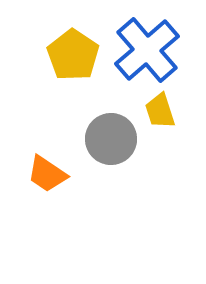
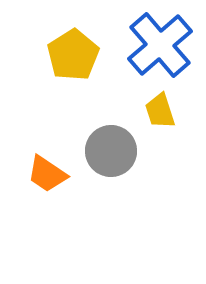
blue cross: moved 13 px right, 5 px up
yellow pentagon: rotated 6 degrees clockwise
gray circle: moved 12 px down
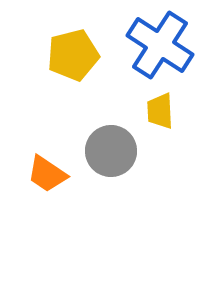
blue cross: rotated 16 degrees counterclockwise
yellow pentagon: rotated 18 degrees clockwise
yellow trapezoid: rotated 15 degrees clockwise
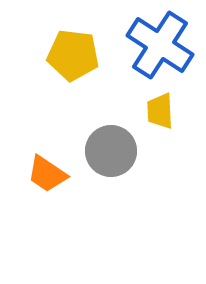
yellow pentagon: rotated 21 degrees clockwise
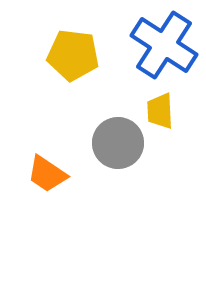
blue cross: moved 4 px right
gray circle: moved 7 px right, 8 px up
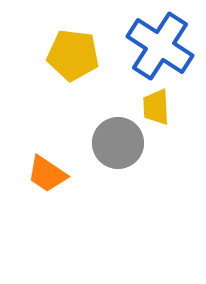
blue cross: moved 4 px left, 1 px down
yellow trapezoid: moved 4 px left, 4 px up
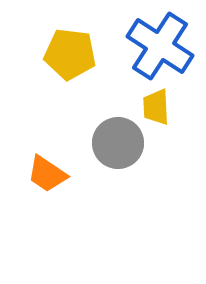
yellow pentagon: moved 3 px left, 1 px up
